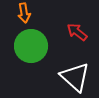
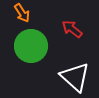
orange arrow: moved 2 px left; rotated 24 degrees counterclockwise
red arrow: moved 5 px left, 3 px up
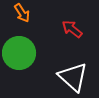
green circle: moved 12 px left, 7 px down
white triangle: moved 2 px left
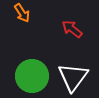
green circle: moved 13 px right, 23 px down
white triangle: rotated 24 degrees clockwise
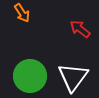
red arrow: moved 8 px right
green circle: moved 2 px left
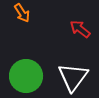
green circle: moved 4 px left
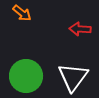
orange arrow: rotated 18 degrees counterclockwise
red arrow: rotated 35 degrees counterclockwise
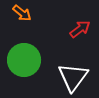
red arrow: rotated 140 degrees clockwise
green circle: moved 2 px left, 16 px up
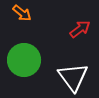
white triangle: rotated 12 degrees counterclockwise
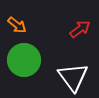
orange arrow: moved 5 px left, 12 px down
